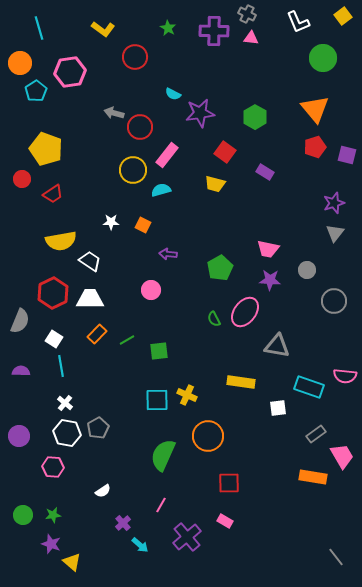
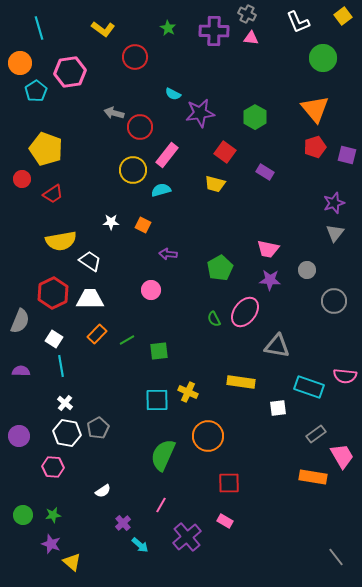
yellow cross at (187, 395): moved 1 px right, 3 px up
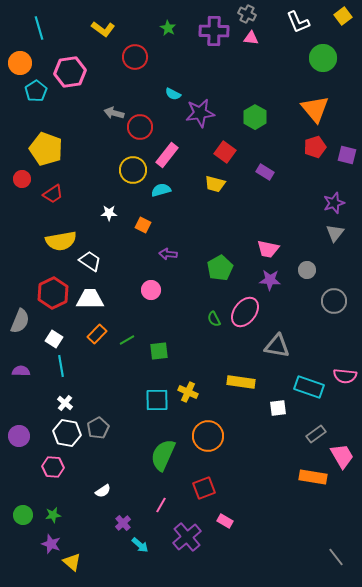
white star at (111, 222): moved 2 px left, 9 px up
red square at (229, 483): moved 25 px left, 5 px down; rotated 20 degrees counterclockwise
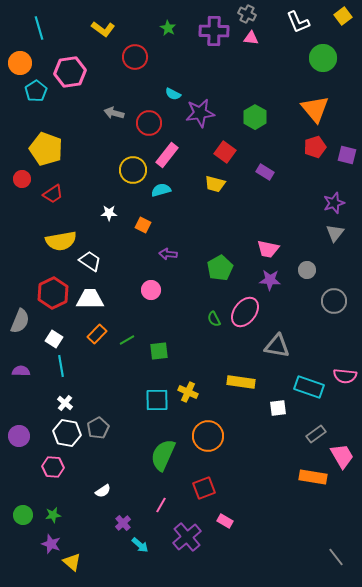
red circle at (140, 127): moved 9 px right, 4 px up
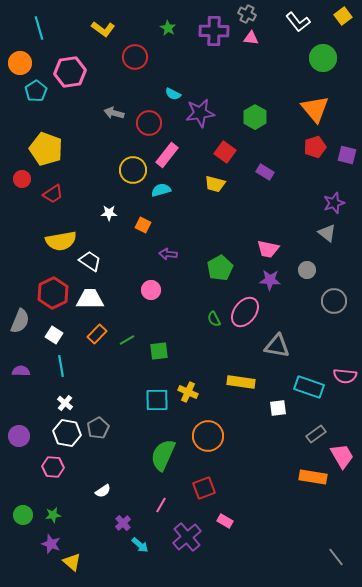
white L-shape at (298, 22): rotated 15 degrees counterclockwise
gray triangle at (335, 233): moved 8 px left; rotated 30 degrees counterclockwise
white square at (54, 339): moved 4 px up
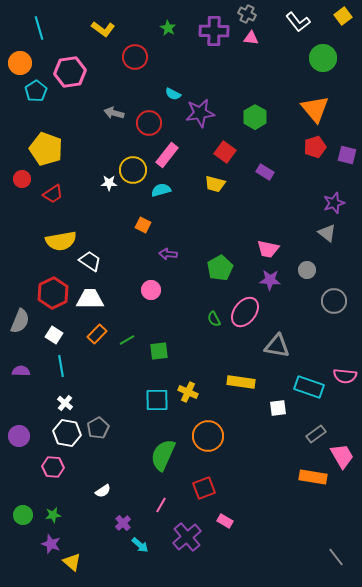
white star at (109, 213): moved 30 px up
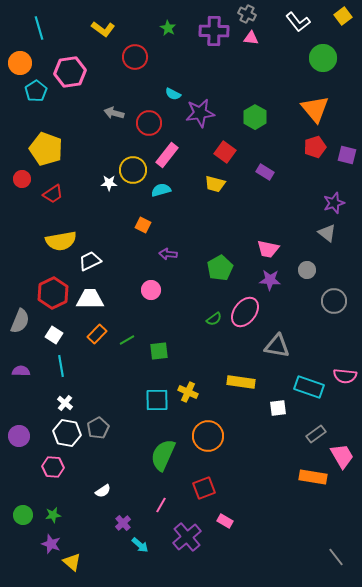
white trapezoid at (90, 261): rotated 60 degrees counterclockwise
green semicircle at (214, 319): rotated 98 degrees counterclockwise
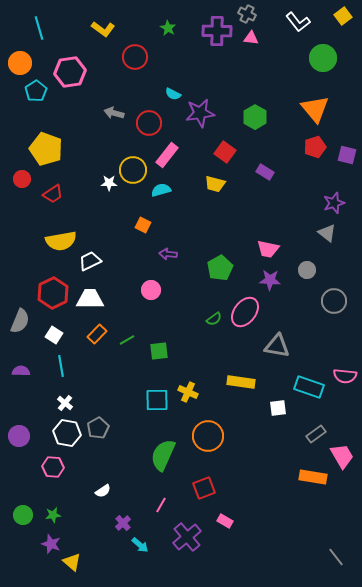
purple cross at (214, 31): moved 3 px right
